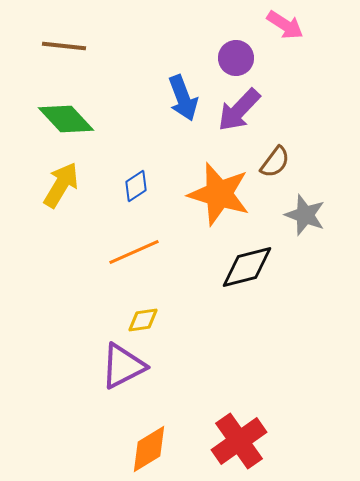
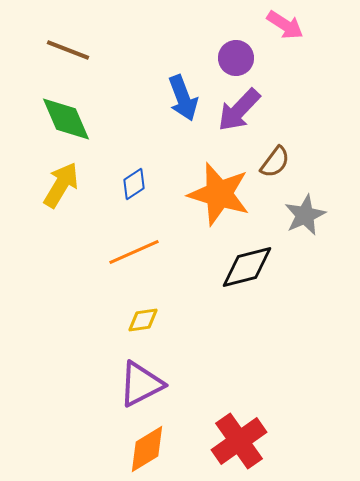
brown line: moved 4 px right, 4 px down; rotated 15 degrees clockwise
green diamond: rotated 20 degrees clockwise
blue diamond: moved 2 px left, 2 px up
gray star: rotated 27 degrees clockwise
purple triangle: moved 18 px right, 18 px down
orange diamond: moved 2 px left
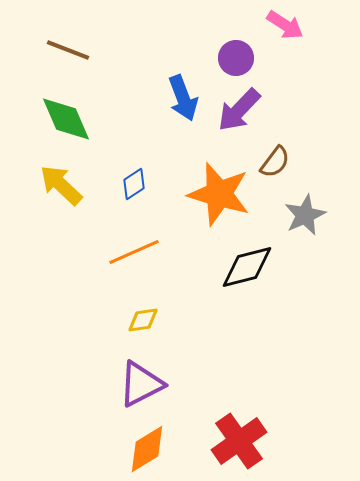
yellow arrow: rotated 78 degrees counterclockwise
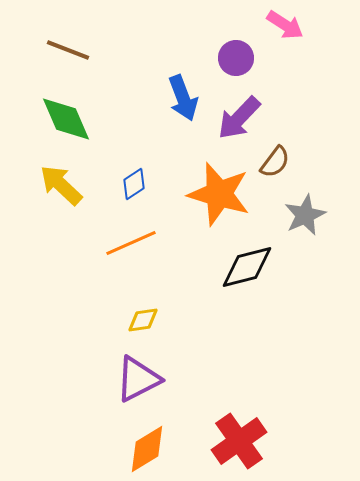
purple arrow: moved 8 px down
orange line: moved 3 px left, 9 px up
purple triangle: moved 3 px left, 5 px up
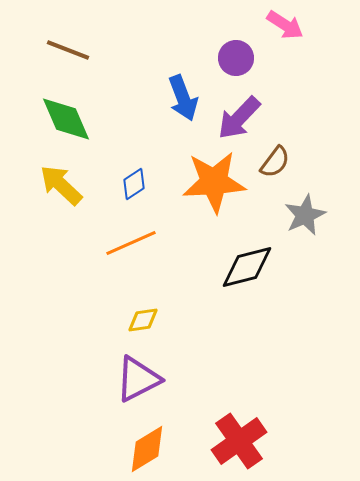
orange star: moved 5 px left, 12 px up; rotated 20 degrees counterclockwise
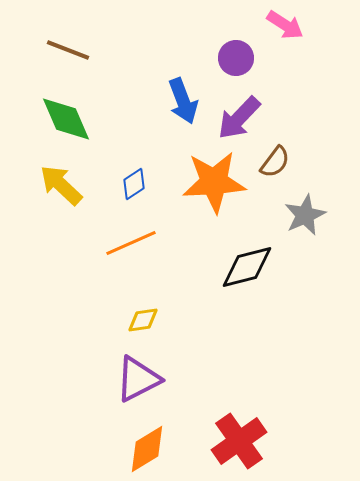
blue arrow: moved 3 px down
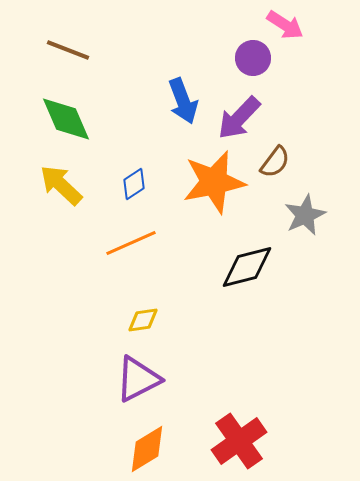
purple circle: moved 17 px right
orange star: rotated 8 degrees counterclockwise
